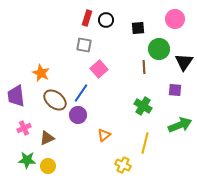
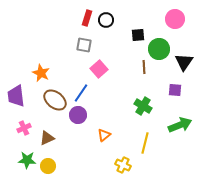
black square: moved 7 px down
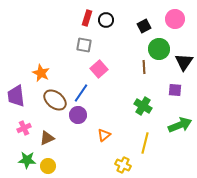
black square: moved 6 px right, 9 px up; rotated 24 degrees counterclockwise
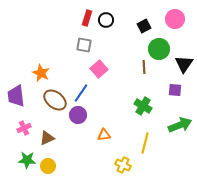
black triangle: moved 2 px down
orange triangle: rotated 32 degrees clockwise
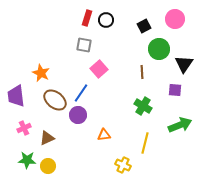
brown line: moved 2 px left, 5 px down
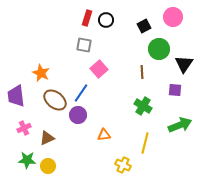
pink circle: moved 2 px left, 2 px up
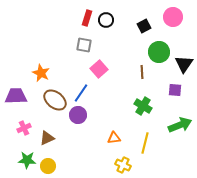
green circle: moved 3 px down
purple trapezoid: rotated 95 degrees clockwise
orange triangle: moved 10 px right, 3 px down
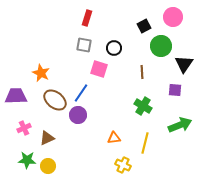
black circle: moved 8 px right, 28 px down
green circle: moved 2 px right, 6 px up
pink square: rotated 30 degrees counterclockwise
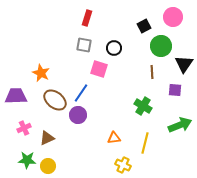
brown line: moved 10 px right
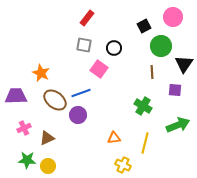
red rectangle: rotated 21 degrees clockwise
pink square: rotated 18 degrees clockwise
blue line: rotated 36 degrees clockwise
green arrow: moved 2 px left
